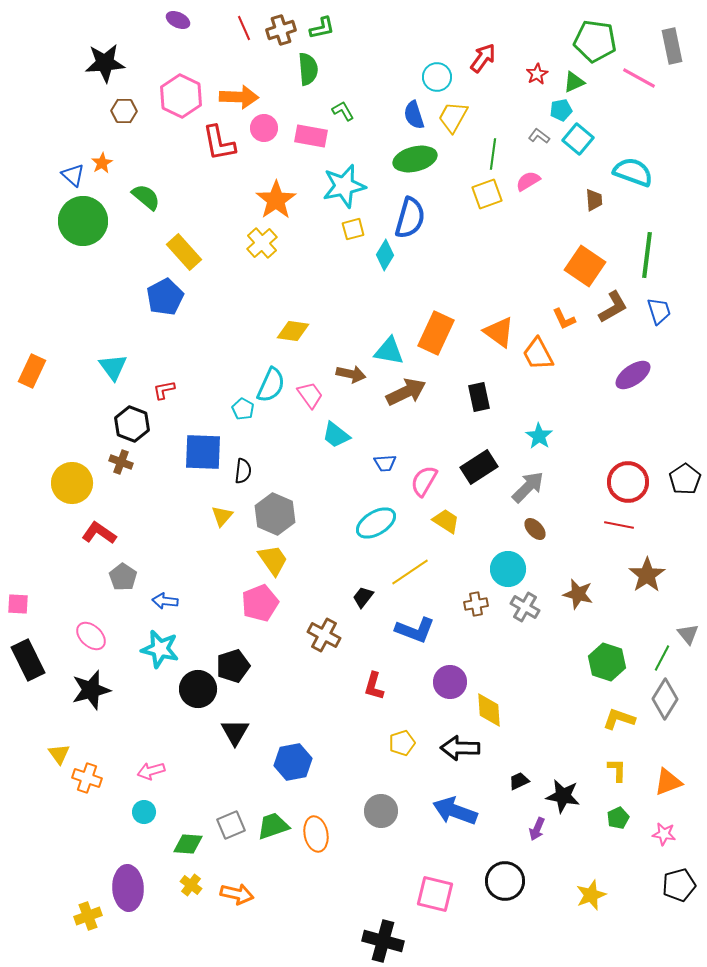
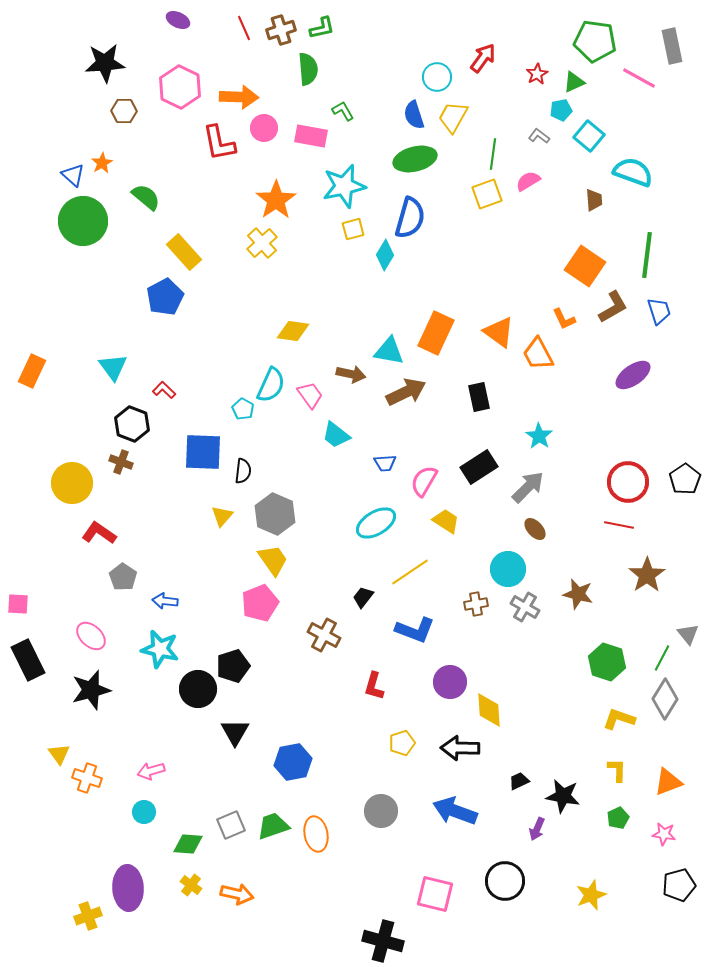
pink hexagon at (181, 96): moved 1 px left, 9 px up
cyan square at (578, 139): moved 11 px right, 3 px up
red L-shape at (164, 390): rotated 55 degrees clockwise
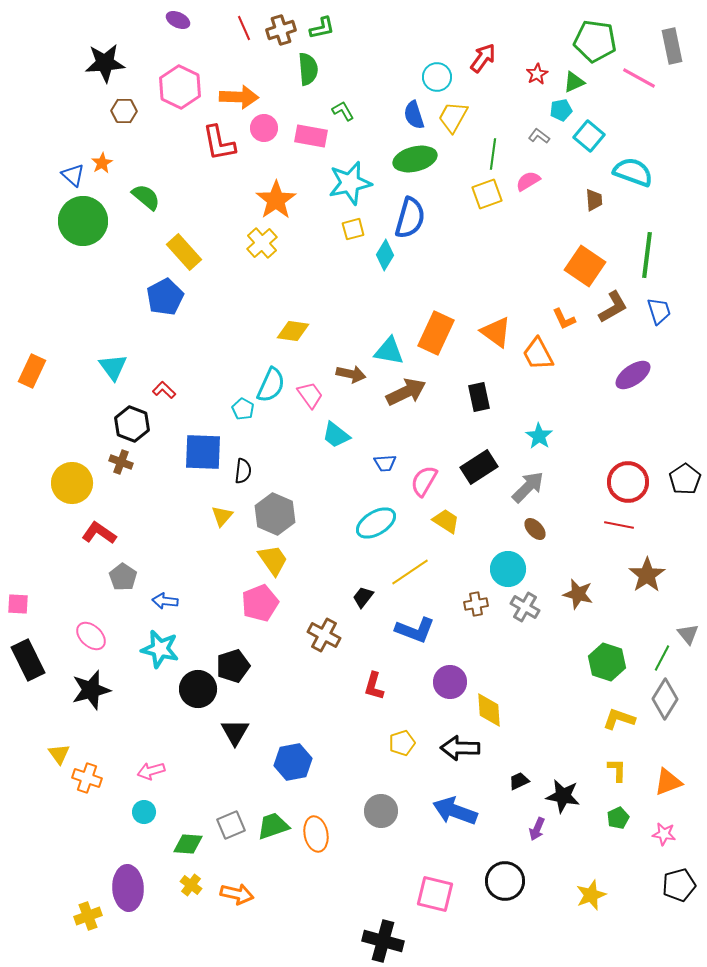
cyan star at (344, 186): moved 6 px right, 3 px up
orange triangle at (499, 332): moved 3 px left
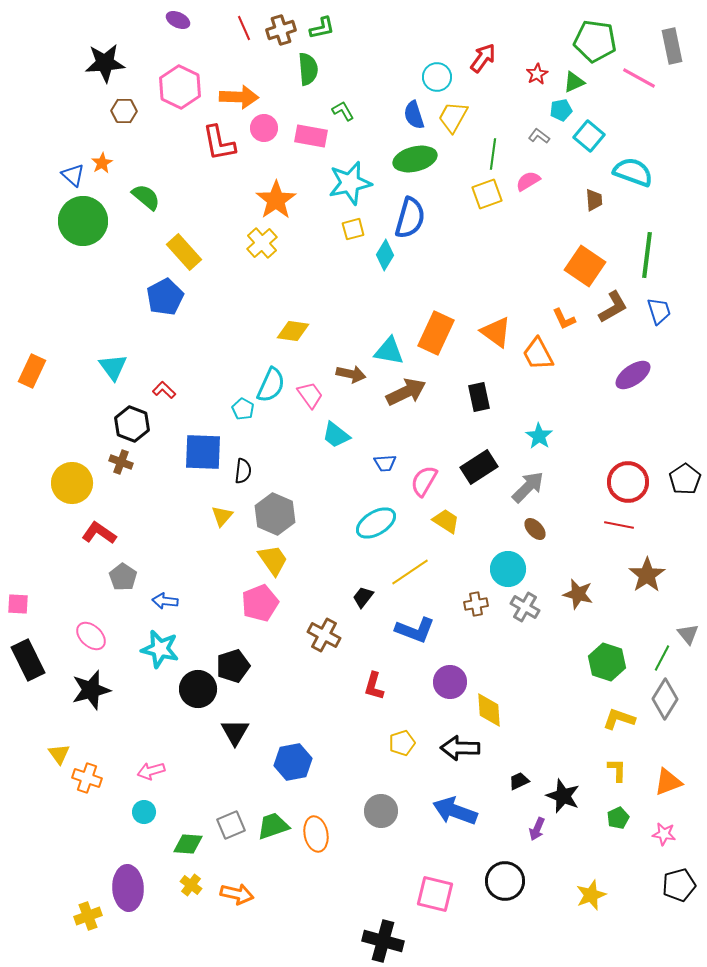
black star at (563, 796): rotated 12 degrees clockwise
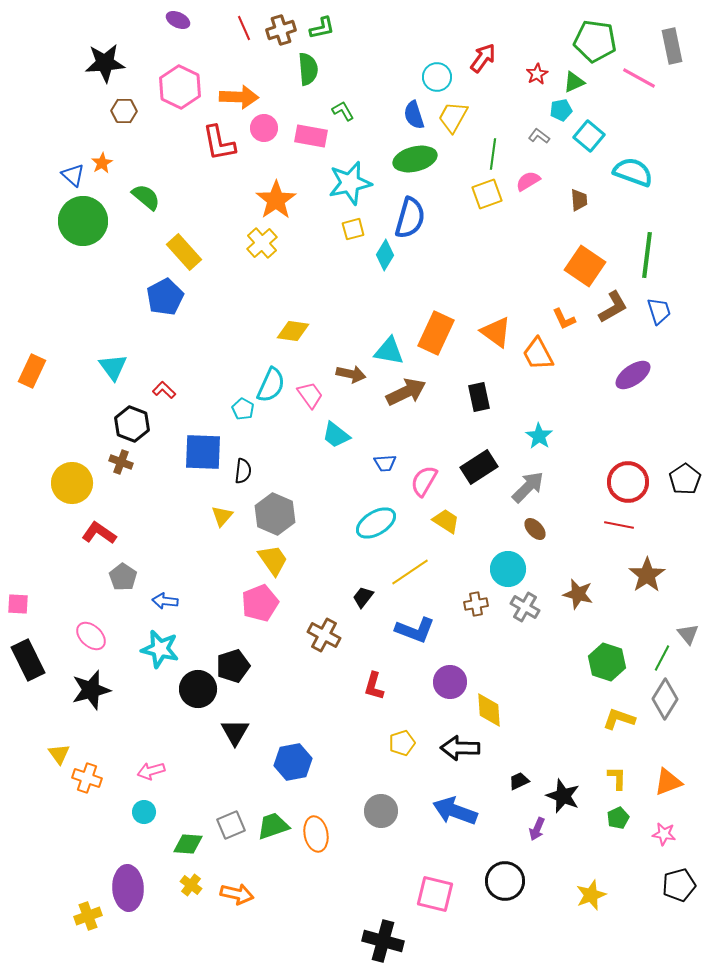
brown trapezoid at (594, 200): moved 15 px left
yellow L-shape at (617, 770): moved 8 px down
